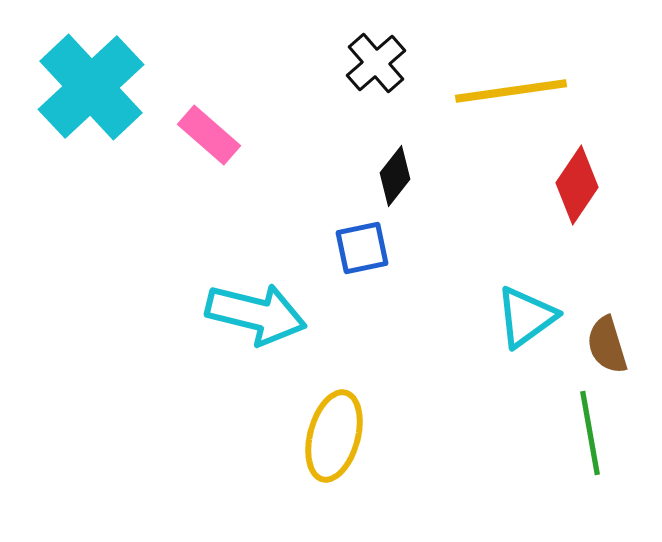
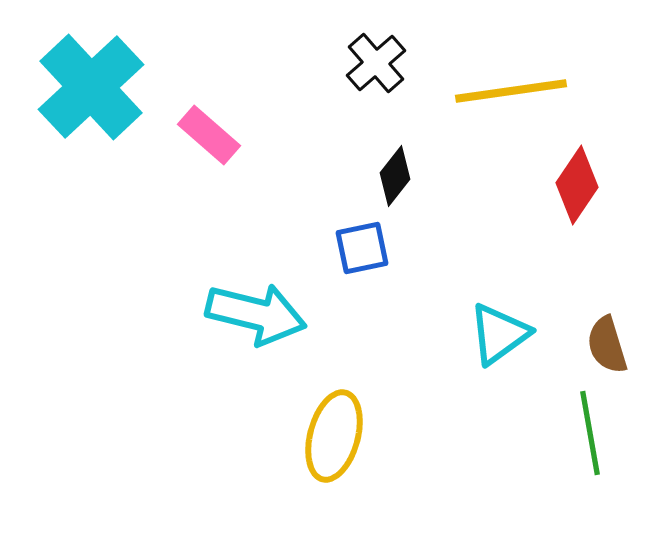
cyan triangle: moved 27 px left, 17 px down
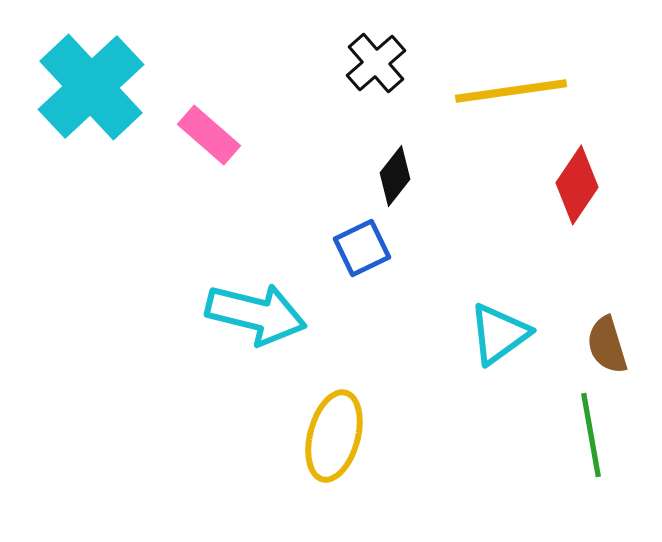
blue square: rotated 14 degrees counterclockwise
green line: moved 1 px right, 2 px down
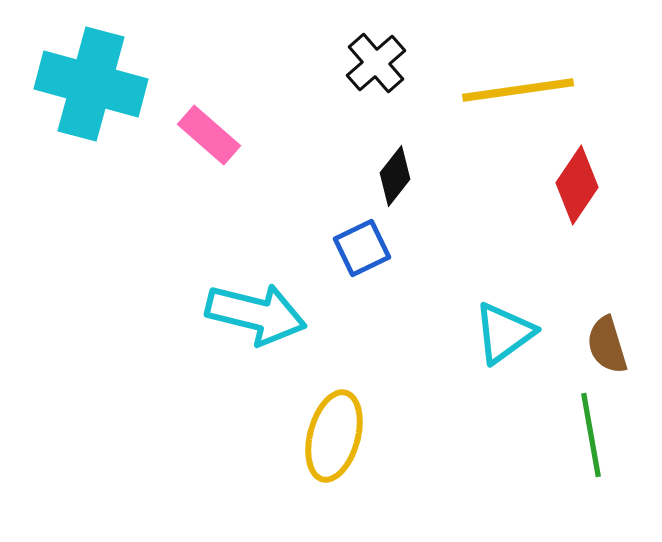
cyan cross: moved 3 px up; rotated 32 degrees counterclockwise
yellow line: moved 7 px right, 1 px up
cyan triangle: moved 5 px right, 1 px up
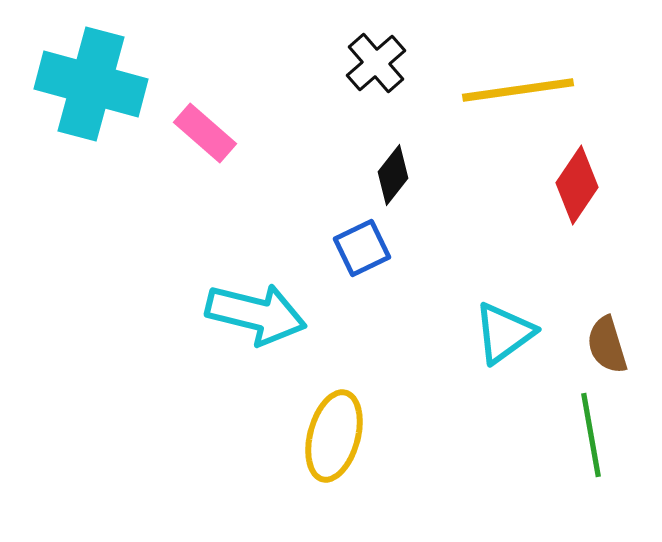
pink rectangle: moved 4 px left, 2 px up
black diamond: moved 2 px left, 1 px up
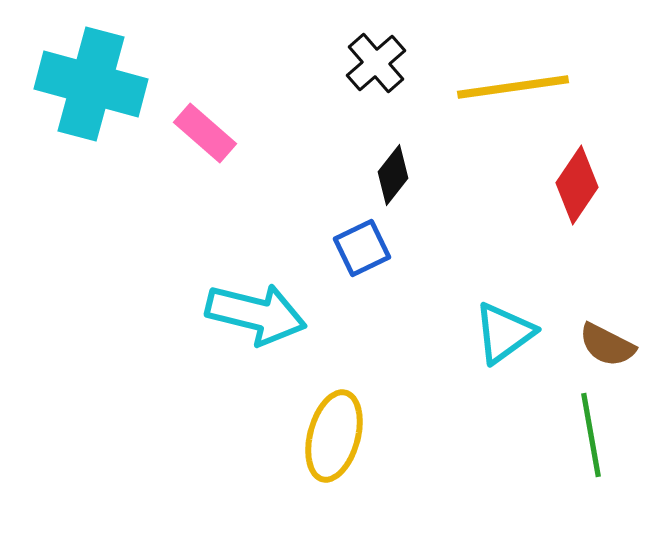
yellow line: moved 5 px left, 3 px up
brown semicircle: rotated 46 degrees counterclockwise
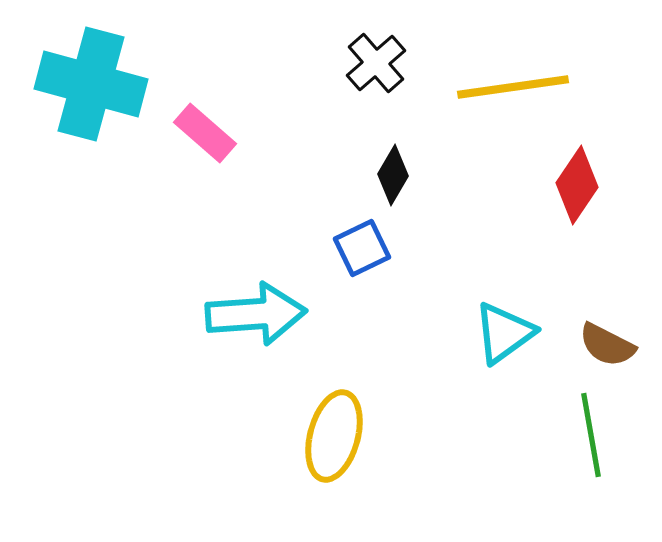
black diamond: rotated 8 degrees counterclockwise
cyan arrow: rotated 18 degrees counterclockwise
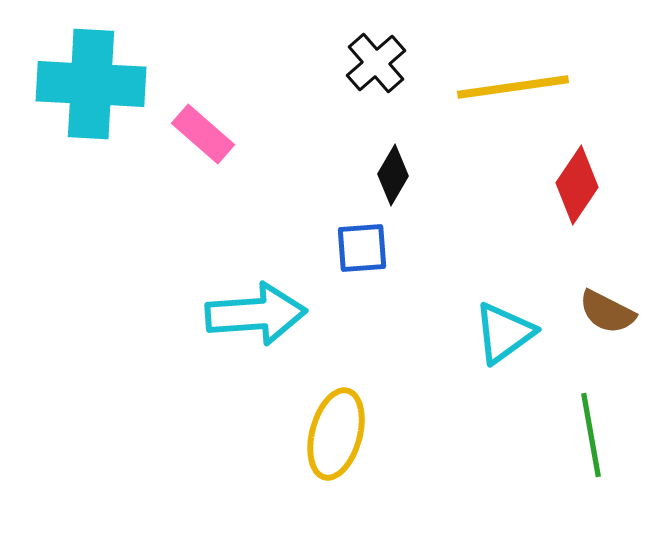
cyan cross: rotated 12 degrees counterclockwise
pink rectangle: moved 2 px left, 1 px down
blue square: rotated 22 degrees clockwise
brown semicircle: moved 33 px up
yellow ellipse: moved 2 px right, 2 px up
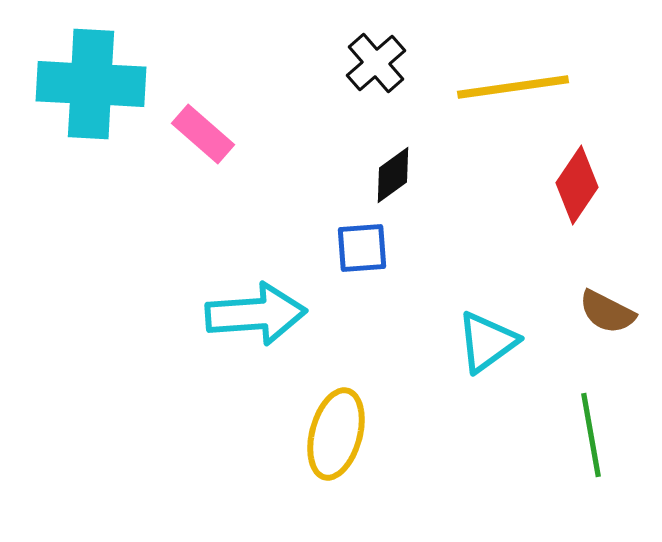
black diamond: rotated 24 degrees clockwise
cyan triangle: moved 17 px left, 9 px down
